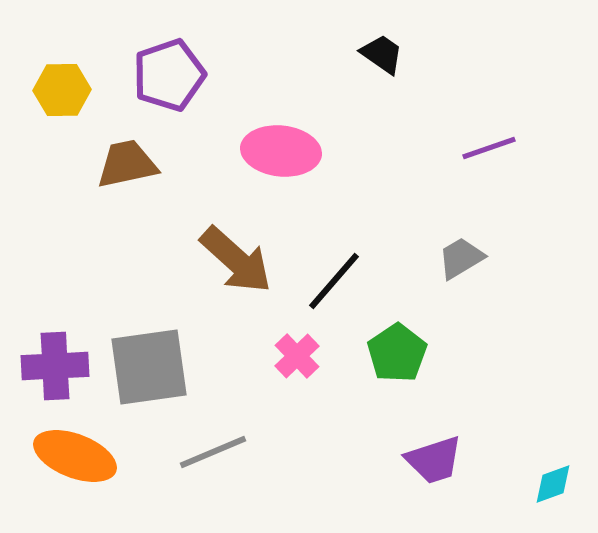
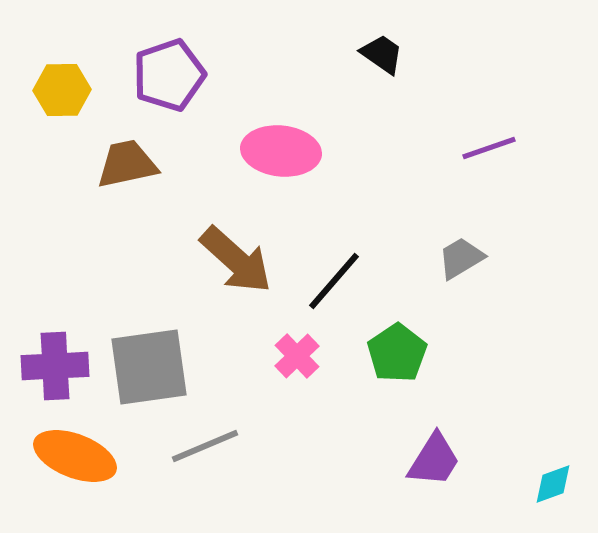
gray line: moved 8 px left, 6 px up
purple trapezoid: rotated 40 degrees counterclockwise
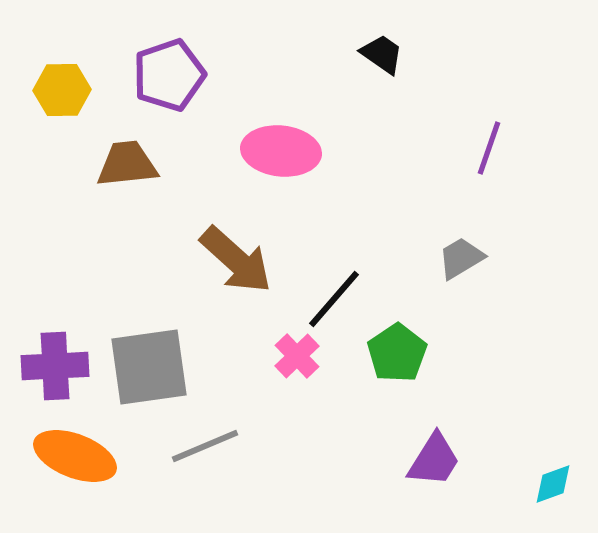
purple line: rotated 52 degrees counterclockwise
brown trapezoid: rotated 6 degrees clockwise
black line: moved 18 px down
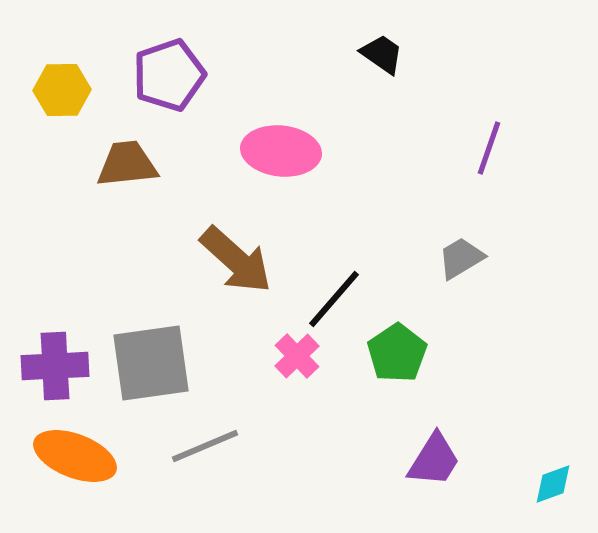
gray square: moved 2 px right, 4 px up
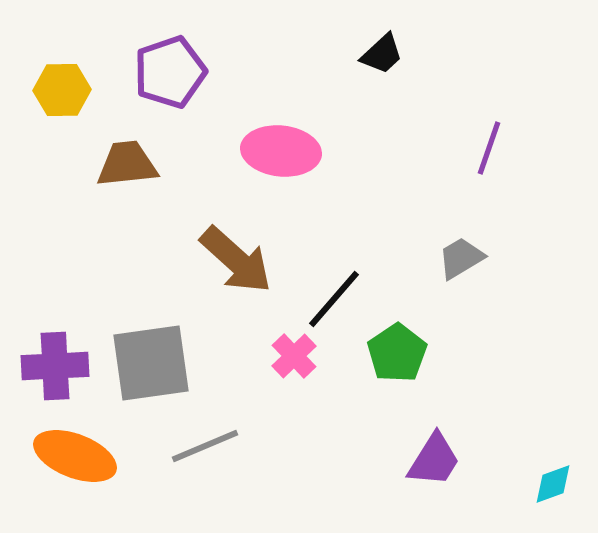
black trapezoid: rotated 102 degrees clockwise
purple pentagon: moved 1 px right, 3 px up
pink cross: moved 3 px left
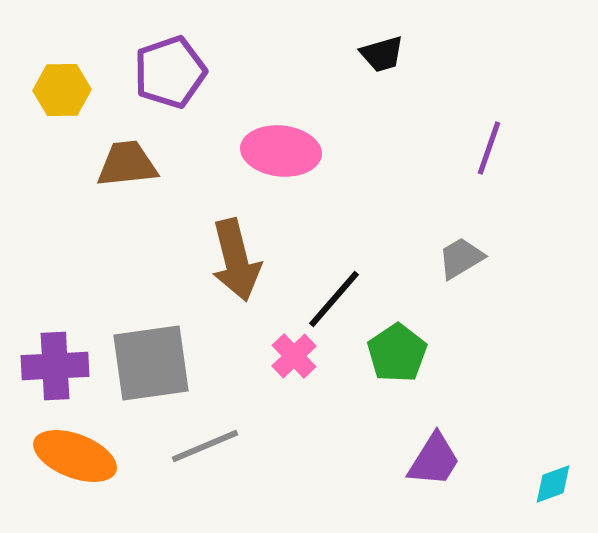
black trapezoid: rotated 27 degrees clockwise
brown arrow: rotated 34 degrees clockwise
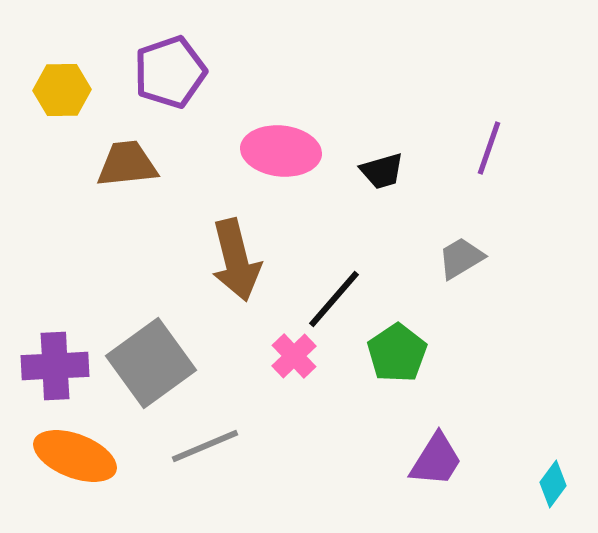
black trapezoid: moved 117 px down
gray square: rotated 28 degrees counterclockwise
purple trapezoid: moved 2 px right
cyan diamond: rotated 33 degrees counterclockwise
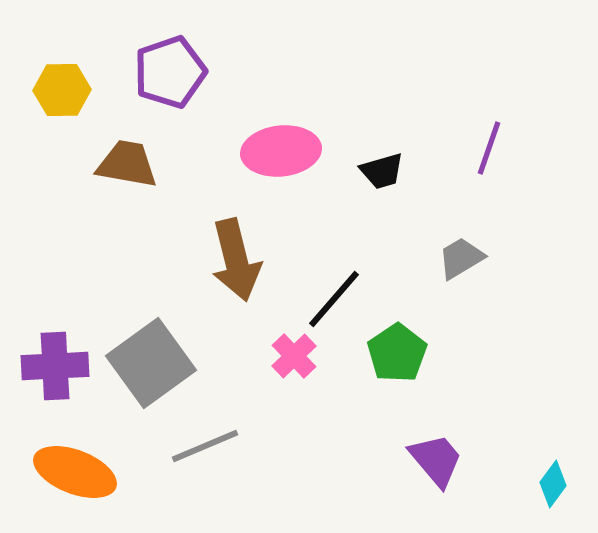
pink ellipse: rotated 12 degrees counterclockwise
brown trapezoid: rotated 16 degrees clockwise
orange ellipse: moved 16 px down
purple trapezoid: rotated 72 degrees counterclockwise
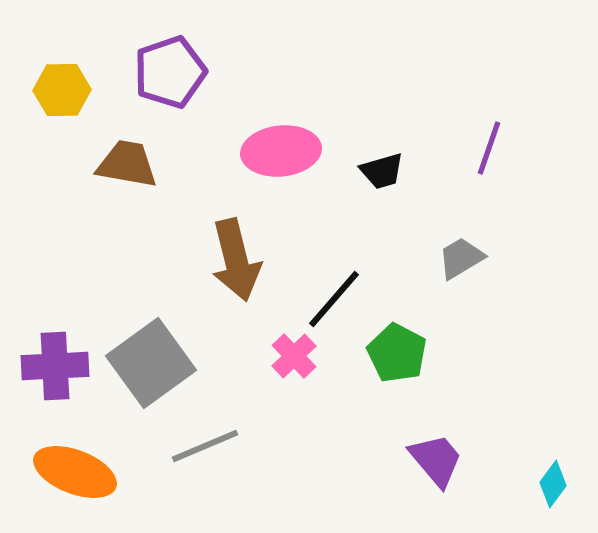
green pentagon: rotated 10 degrees counterclockwise
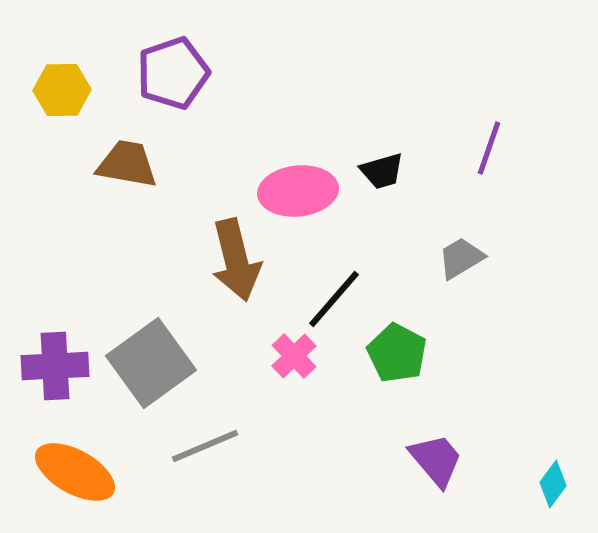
purple pentagon: moved 3 px right, 1 px down
pink ellipse: moved 17 px right, 40 px down
orange ellipse: rotated 8 degrees clockwise
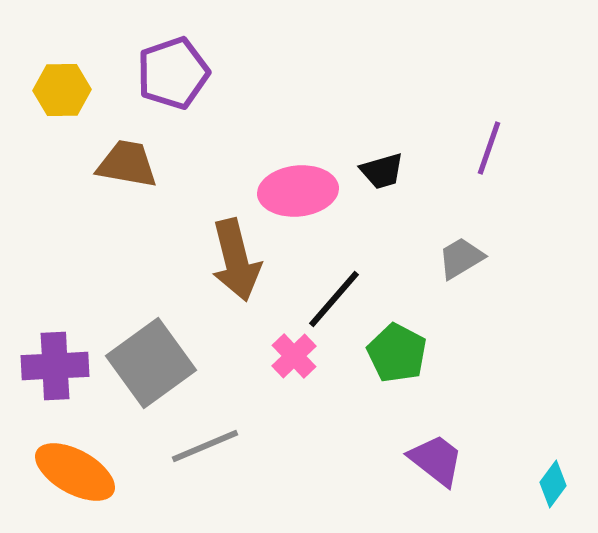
purple trapezoid: rotated 12 degrees counterclockwise
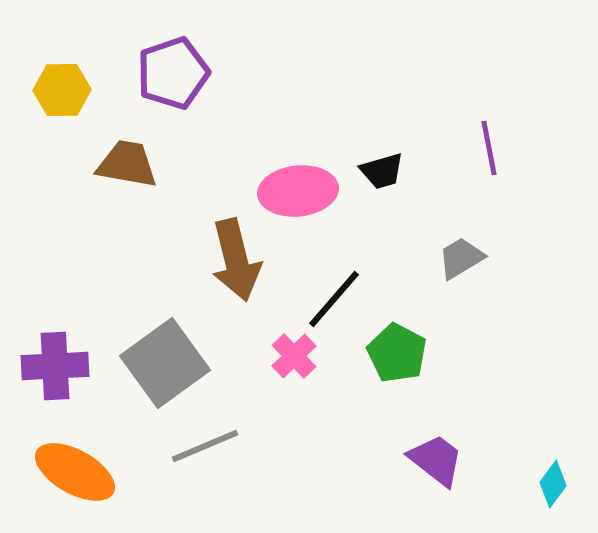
purple line: rotated 30 degrees counterclockwise
gray square: moved 14 px right
